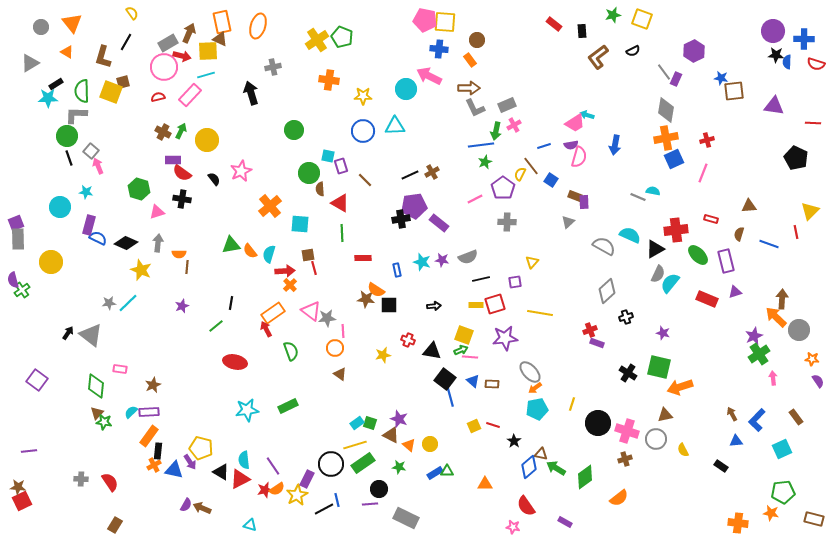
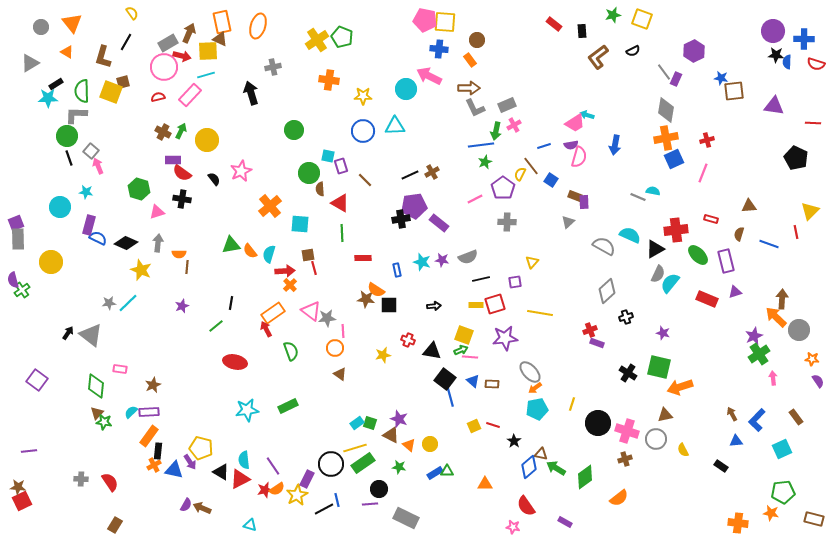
yellow line at (355, 445): moved 3 px down
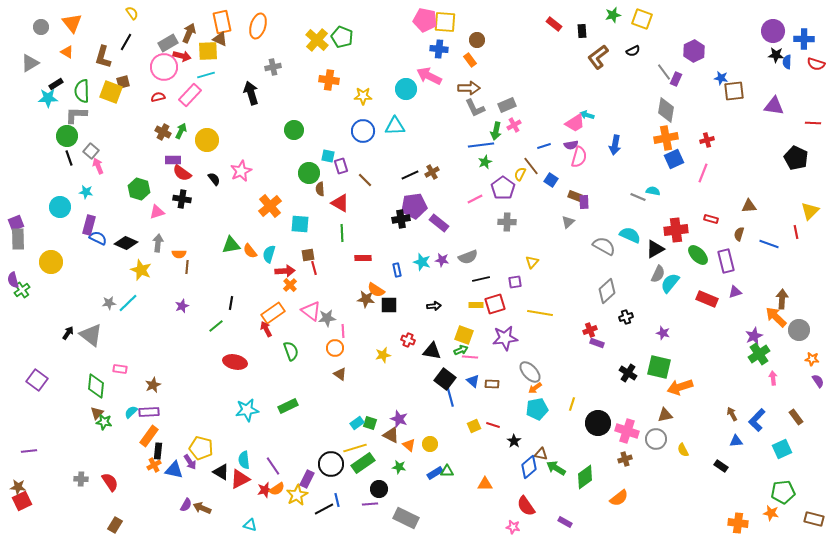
yellow cross at (317, 40): rotated 15 degrees counterclockwise
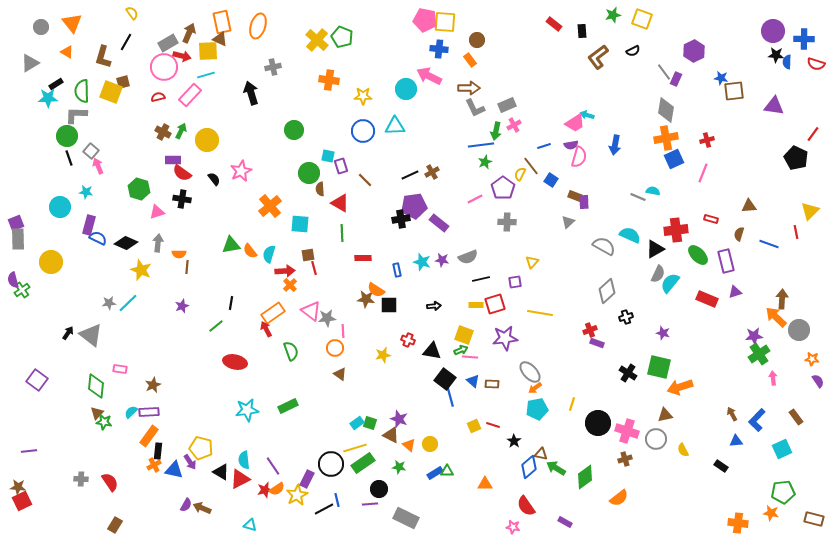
red line at (813, 123): moved 11 px down; rotated 56 degrees counterclockwise
purple star at (754, 336): rotated 18 degrees clockwise
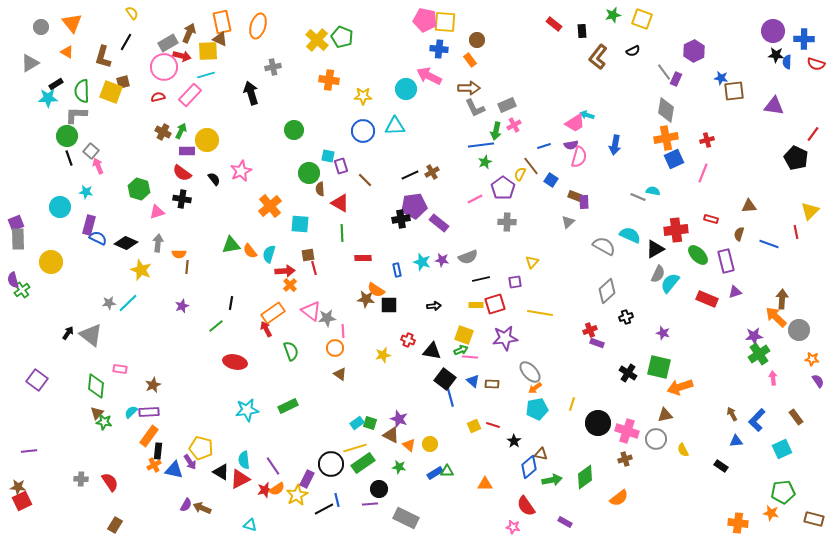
brown L-shape at (598, 57): rotated 15 degrees counterclockwise
purple rectangle at (173, 160): moved 14 px right, 9 px up
green arrow at (556, 468): moved 4 px left, 12 px down; rotated 138 degrees clockwise
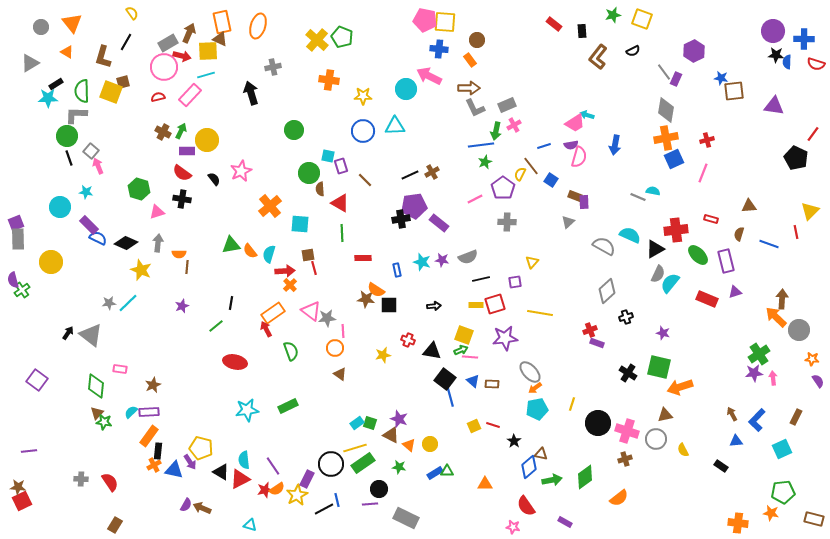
purple rectangle at (89, 225): rotated 60 degrees counterclockwise
purple star at (754, 336): moved 37 px down
brown rectangle at (796, 417): rotated 63 degrees clockwise
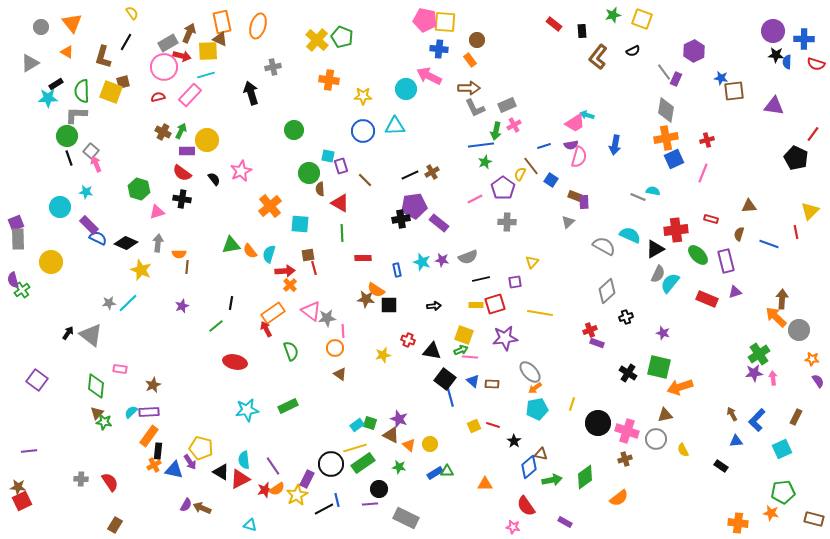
pink arrow at (98, 166): moved 2 px left, 2 px up
cyan rectangle at (357, 423): moved 2 px down
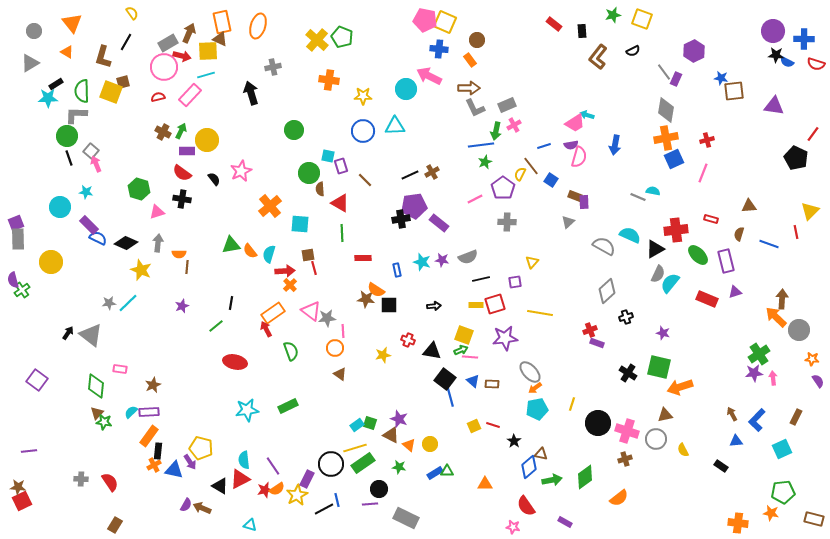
yellow square at (445, 22): rotated 20 degrees clockwise
gray circle at (41, 27): moved 7 px left, 4 px down
blue semicircle at (787, 62): rotated 64 degrees counterclockwise
black triangle at (221, 472): moved 1 px left, 14 px down
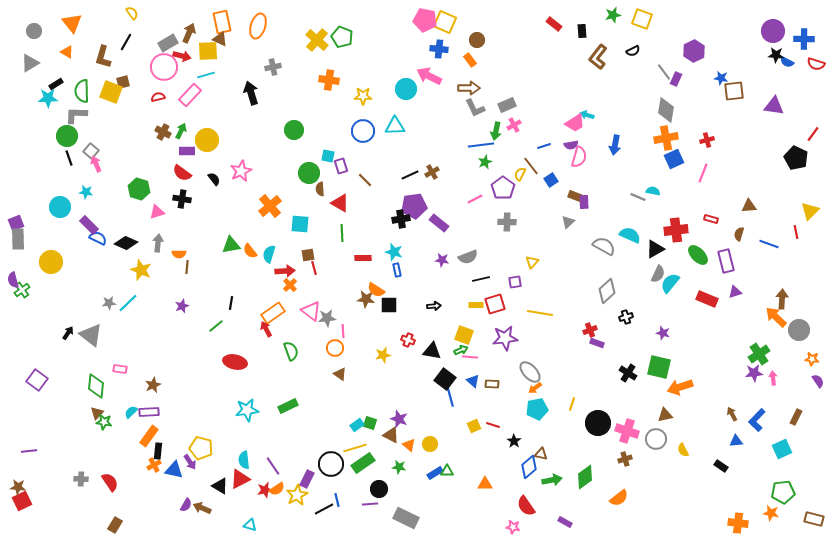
blue square at (551, 180): rotated 24 degrees clockwise
cyan star at (422, 262): moved 28 px left, 10 px up
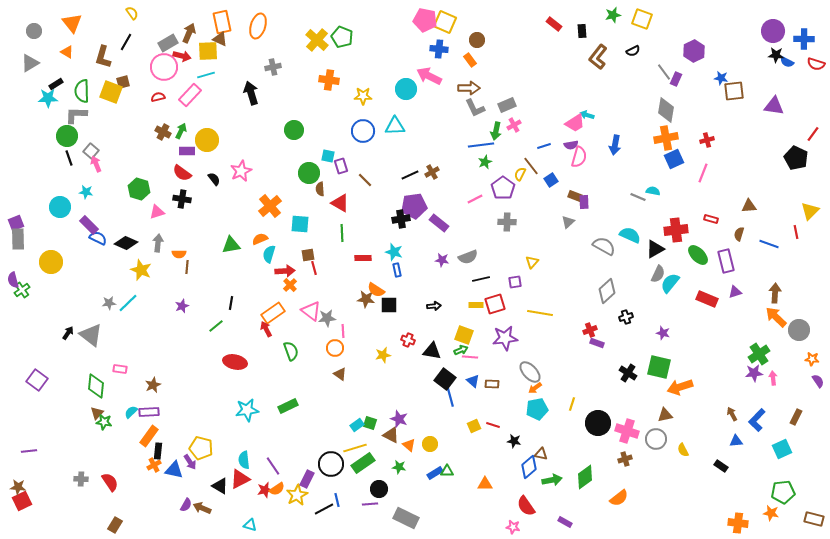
orange semicircle at (250, 251): moved 10 px right, 12 px up; rotated 105 degrees clockwise
brown arrow at (782, 299): moved 7 px left, 6 px up
black star at (514, 441): rotated 24 degrees counterclockwise
